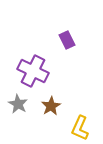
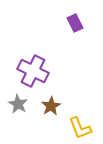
purple rectangle: moved 8 px right, 17 px up
yellow L-shape: rotated 45 degrees counterclockwise
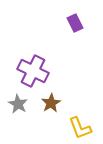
brown star: moved 3 px up
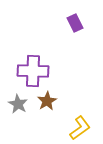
purple cross: rotated 24 degrees counterclockwise
brown star: moved 4 px left, 2 px up
yellow L-shape: rotated 105 degrees counterclockwise
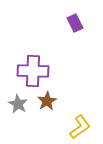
yellow L-shape: moved 1 px up
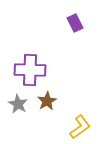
purple cross: moved 3 px left, 1 px up
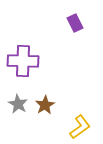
purple cross: moved 7 px left, 9 px up
brown star: moved 2 px left, 4 px down
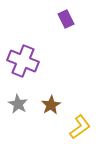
purple rectangle: moved 9 px left, 4 px up
purple cross: rotated 20 degrees clockwise
brown star: moved 6 px right
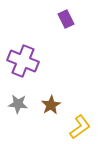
gray star: rotated 24 degrees counterclockwise
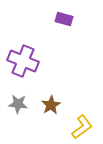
purple rectangle: moved 2 px left; rotated 48 degrees counterclockwise
yellow L-shape: moved 2 px right
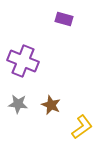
brown star: rotated 18 degrees counterclockwise
